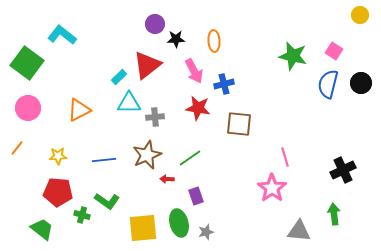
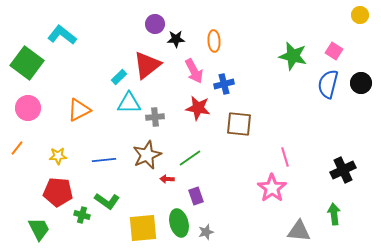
green trapezoid: moved 3 px left; rotated 25 degrees clockwise
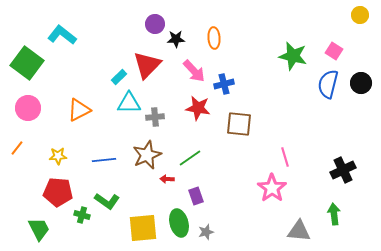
orange ellipse: moved 3 px up
red triangle: rotated 8 degrees counterclockwise
pink arrow: rotated 15 degrees counterclockwise
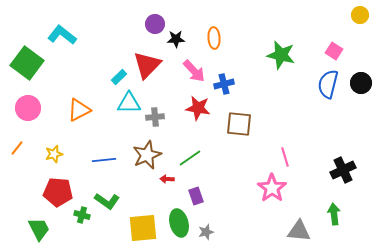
green star: moved 12 px left, 1 px up
yellow star: moved 4 px left, 2 px up; rotated 12 degrees counterclockwise
